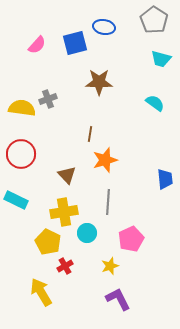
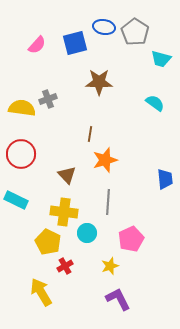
gray pentagon: moved 19 px left, 12 px down
yellow cross: rotated 16 degrees clockwise
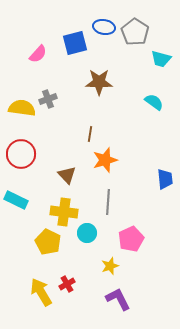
pink semicircle: moved 1 px right, 9 px down
cyan semicircle: moved 1 px left, 1 px up
red cross: moved 2 px right, 18 px down
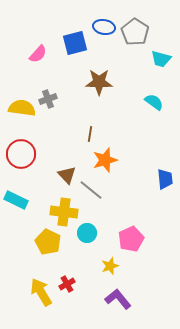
gray line: moved 17 px left, 12 px up; rotated 55 degrees counterclockwise
purple L-shape: rotated 12 degrees counterclockwise
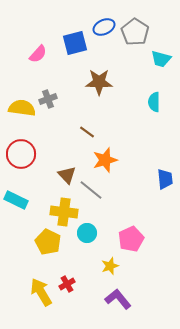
blue ellipse: rotated 35 degrees counterclockwise
cyan semicircle: rotated 126 degrees counterclockwise
brown line: moved 3 px left, 2 px up; rotated 63 degrees counterclockwise
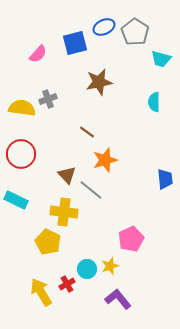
brown star: rotated 12 degrees counterclockwise
cyan circle: moved 36 px down
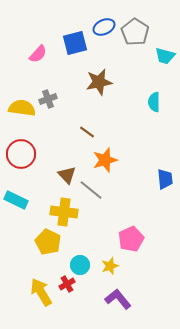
cyan trapezoid: moved 4 px right, 3 px up
cyan circle: moved 7 px left, 4 px up
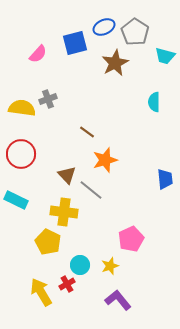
brown star: moved 16 px right, 19 px up; rotated 16 degrees counterclockwise
purple L-shape: moved 1 px down
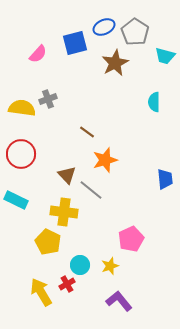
purple L-shape: moved 1 px right, 1 px down
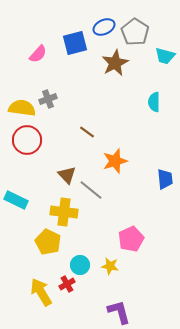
red circle: moved 6 px right, 14 px up
orange star: moved 10 px right, 1 px down
yellow star: rotated 30 degrees clockwise
purple L-shape: moved 11 px down; rotated 24 degrees clockwise
